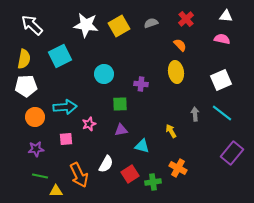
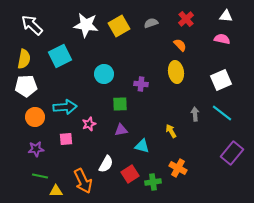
orange arrow: moved 4 px right, 6 px down
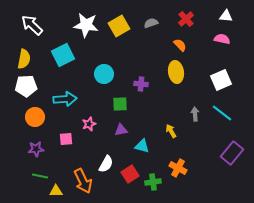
cyan square: moved 3 px right, 1 px up
cyan arrow: moved 8 px up
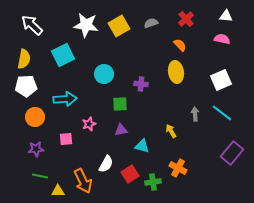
yellow triangle: moved 2 px right
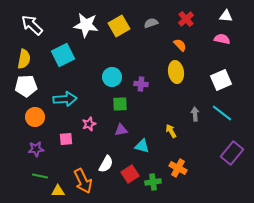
cyan circle: moved 8 px right, 3 px down
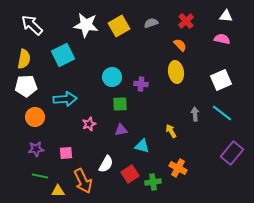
red cross: moved 2 px down
pink square: moved 14 px down
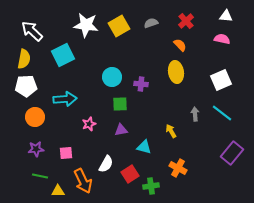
white arrow: moved 6 px down
cyan triangle: moved 2 px right, 1 px down
green cross: moved 2 px left, 4 px down
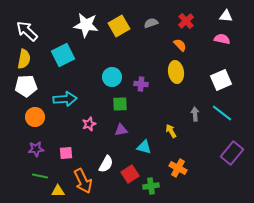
white arrow: moved 5 px left
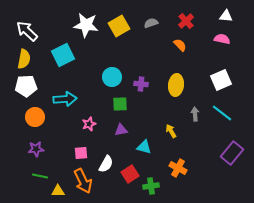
yellow ellipse: moved 13 px down; rotated 15 degrees clockwise
pink square: moved 15 px right
